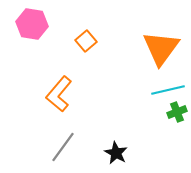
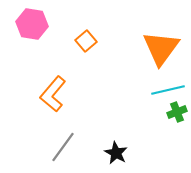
orange L-shape: moved 6 px left
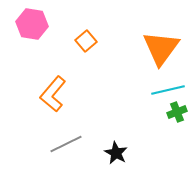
gray line: moved 3 px right, 3 px up; rotated 28 degrees clockwise
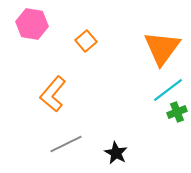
orange triangle: moved 1 px right
cyan line: rotated 24 degrees counterclockwise
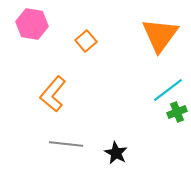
orange triangle: moved 2 px left, 13 px up
gray line: rotated 32 degrees clockwise
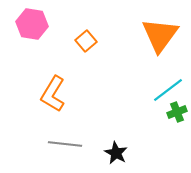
orange L-shape: rotated 9 degrees counterclockwise
gray line: moved 1 px left
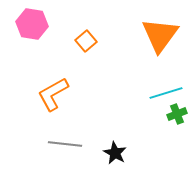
cyan line: moved 2 px left, 3 px down; rotated 20 degrees clockwise
orange L-shape: rotated 30 degrees clockwise
green cross: moved 2 px down
black star: moved 1 px left
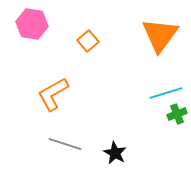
orange square: moved 2 px right
gray line: rotated 12 degrees clockwise
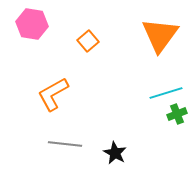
gray line: rotated 12 degrees counterclockwise
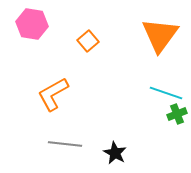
cyan line: rotated 36 degrees clockwise
